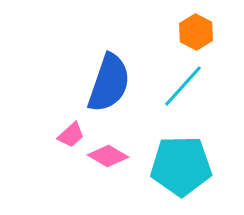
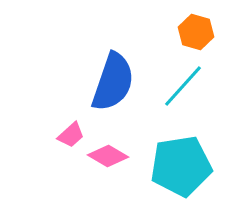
orange hexagon: rotated 12 degrees counterclockwise
blue semicircle: moved 4 px right, 1 px up
cyan pentagon: rotated 8 degrees counterclockwise
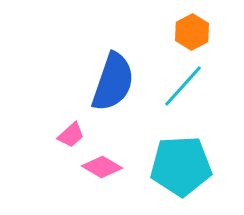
orange hexagon: moved 4 px left; rotated 16 degrees clockwise
pink diamond: moved 6 px left, 11 px down
cyan pentagon: rotated 6 degrees clockwise
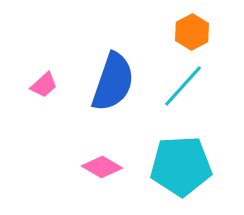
pink trapezoid: moved 27 px left, 50 px up
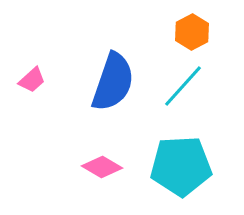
pink trapezoid: moved 12 px left, 5 px up
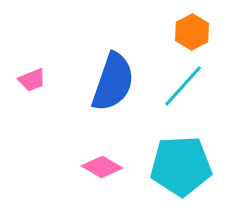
pink trapezoid: rotated 20 degrees clockwise
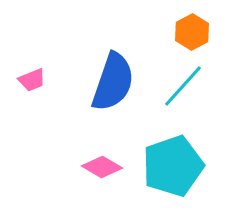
cyan pentagon: moved 8 px left; rotated 16 degrees counterclockwise
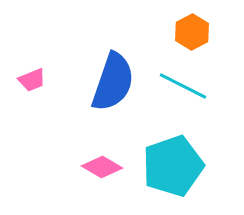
cyan line: rotated 75 degrees clockwise
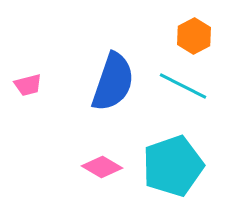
orange hexagon: moved 2 px right, 4 px down
pink trapezoid: moved 4 px left, 5 px down; rotated 8 degrees clockwise
